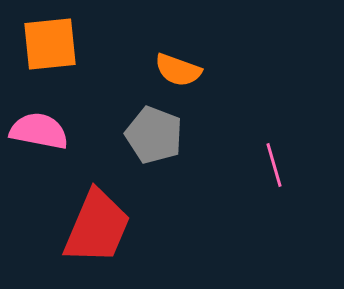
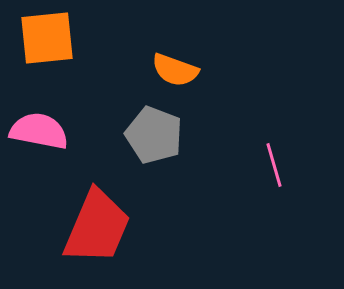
orange square: moved 3 px left, 6 px up
orange semicircle: moved 3 px left
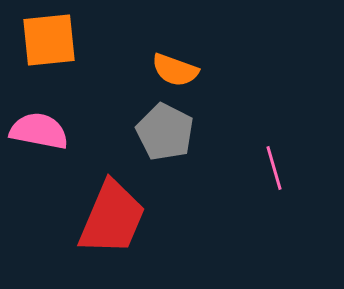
orange square: moved 2 px right, 2 px down
gray pentagon: moved 11 px right, 3 px up; rotated 6 degrees clockwise
pink line: moved 3 px down
red trapezoid: moved 15 px right, 9 px up
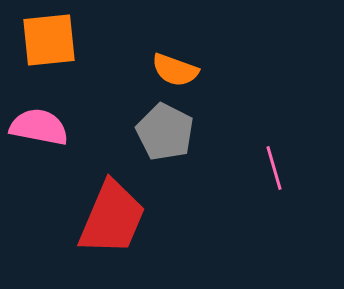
pink semicircle: moved 4 px up
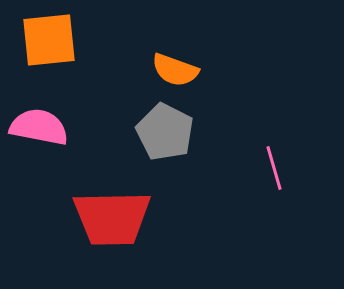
red trapezoid: rotated 66 degrees clockwise
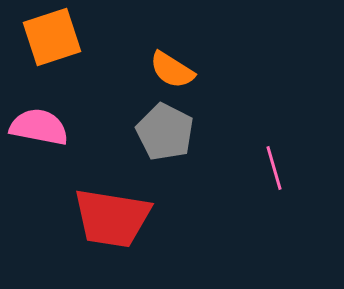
orange square: moved 3 px right, 3 px up; rotated 12 degrees counterclockwise
orange semicircle: moved 3 px left; rotated 12 degrees clockwise
red trapezoid: rotated 10 degrees clockwise
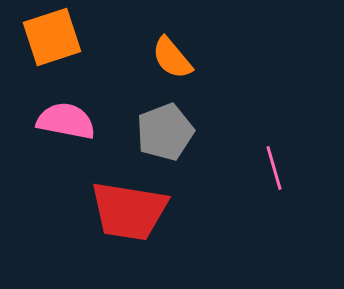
orange semicircle: moved 12 px up; rotated 18 degrees clockwise
pink semicircle: moved 27 px right, 6 px up
gray pentagon: rotated 24 degrees clockwise
red trapezoid: moved 17 px right, 7 px up
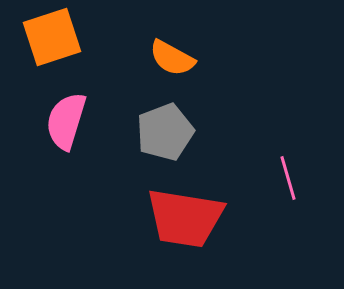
orange semicircle: rotated 21 degrees counterclockwise
pink semicircle: rotated 84 degrees counterclockwise
pink line: moved 14 px right, 10 px down
red trapezoid: moved 56 px right, 7 px down
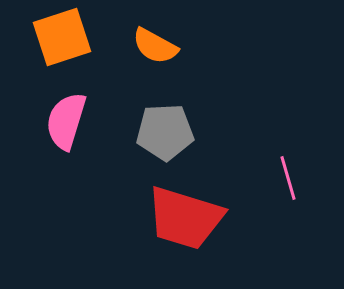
orange square: moved 10 px right
orange semicircle: moved 17 px left, 12 px up
gray pentagon: rotated 18 degrees clockwise
red trapezoid: rotated 8 degrees clockwise
